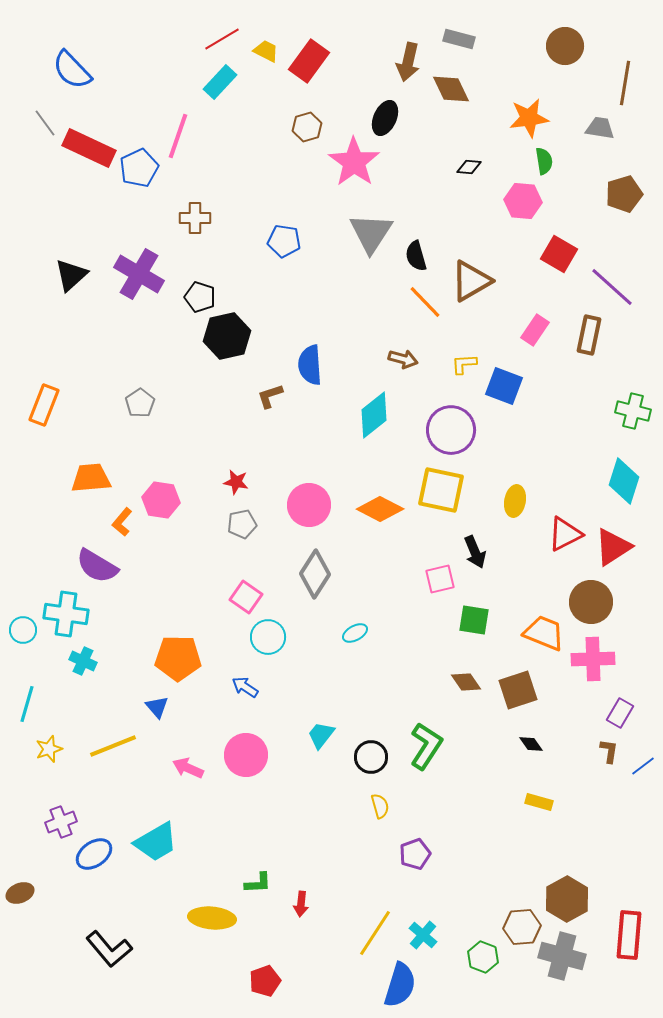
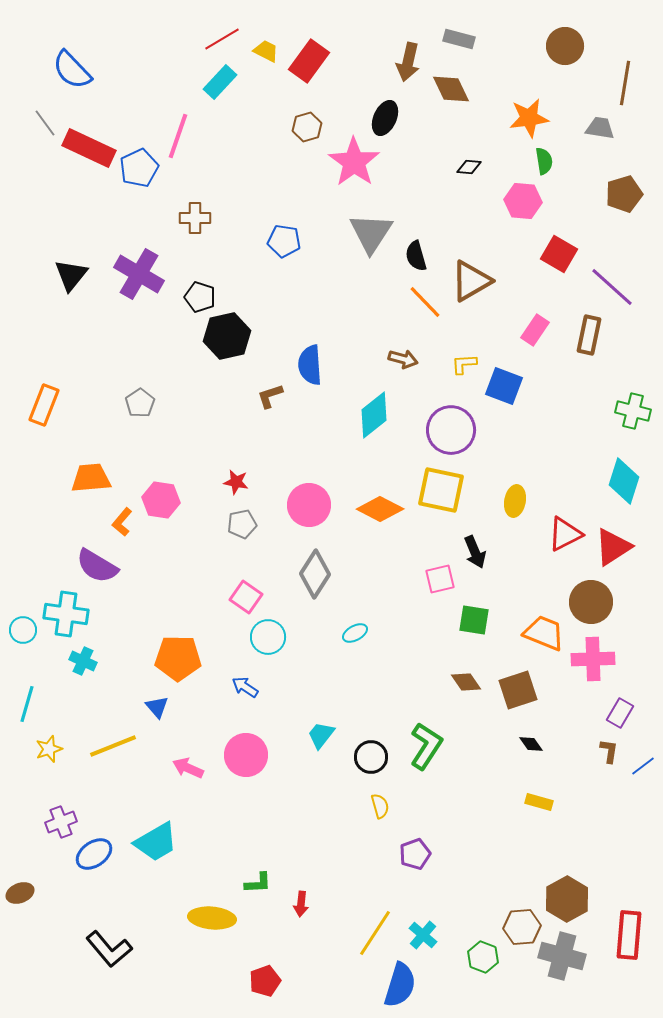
black triangle at (71, 275): rotated 9 degrees counterclockwise
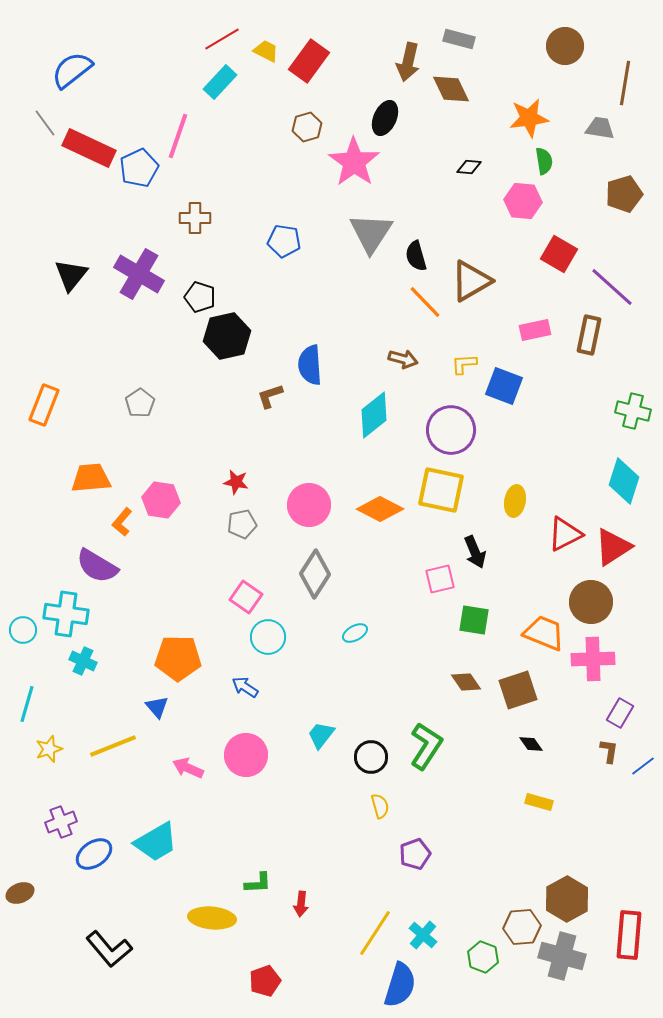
blue semicircle at (72, 70): rotated 96 degrees clockwise
pink rectangle at (535, 330): rotated 44 degrees clockwise
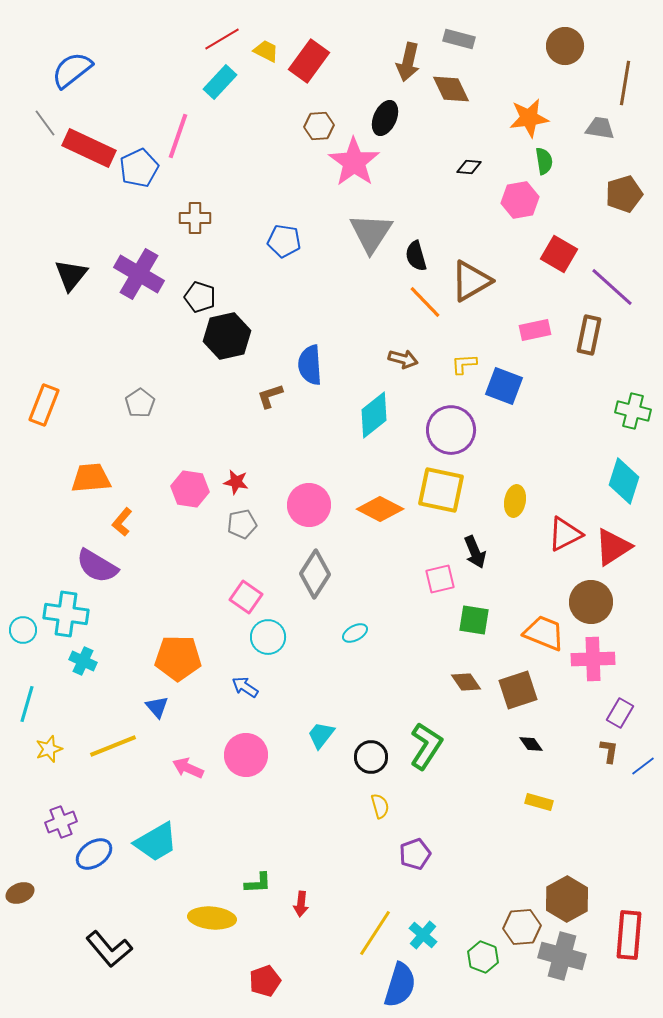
brown hexagon at (307, 127): moved 12 px right, 1 px up; rotated 12 degrees clockwise
pink hexagon at (523, 201): moved 3 px left, 1 px up; rotated 15 degrees counterclockwise
pink hexagon at (161, 500): moved 29 px right, 11 px up
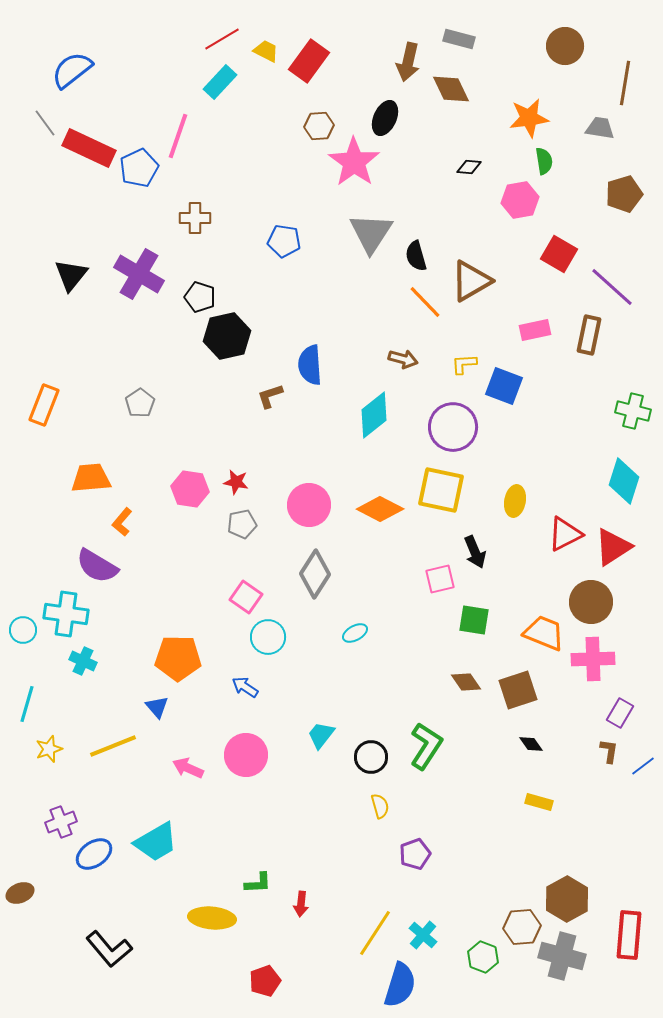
purple circle at (451, 430): moved 2 px right, 3 px up
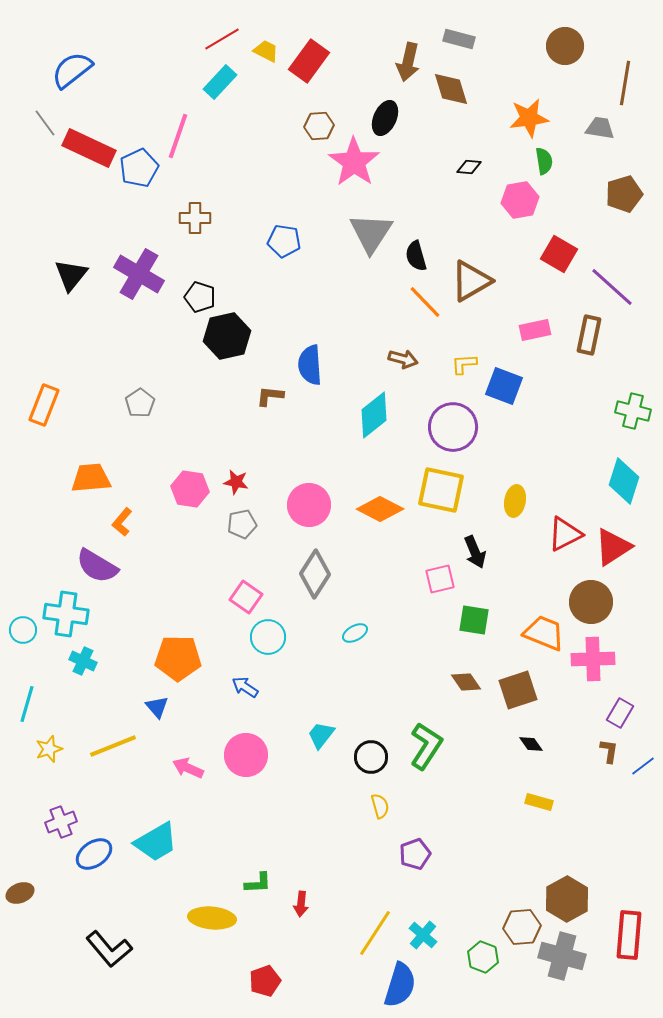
brown diamond at (451, 89): rotated 9 degrees clockwise
brown L-shape at (270, 396): rotated 24 degrees clockwise
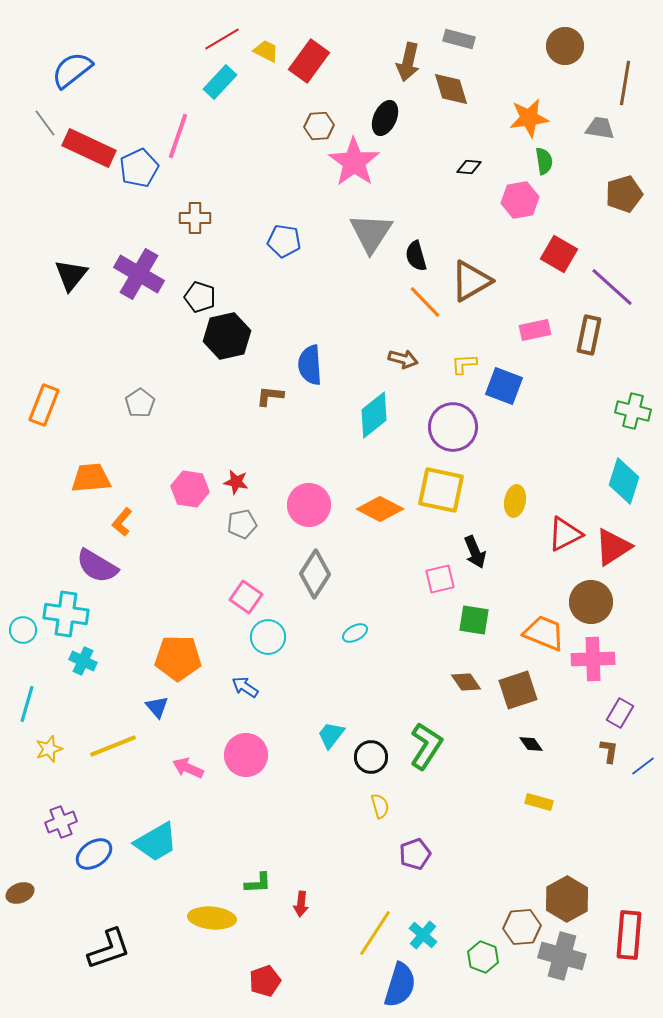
cyan trapezoid at (321, 735): moved 10 px right
black L-shape at (109, 949): rotated 69 degrees counterclockwise
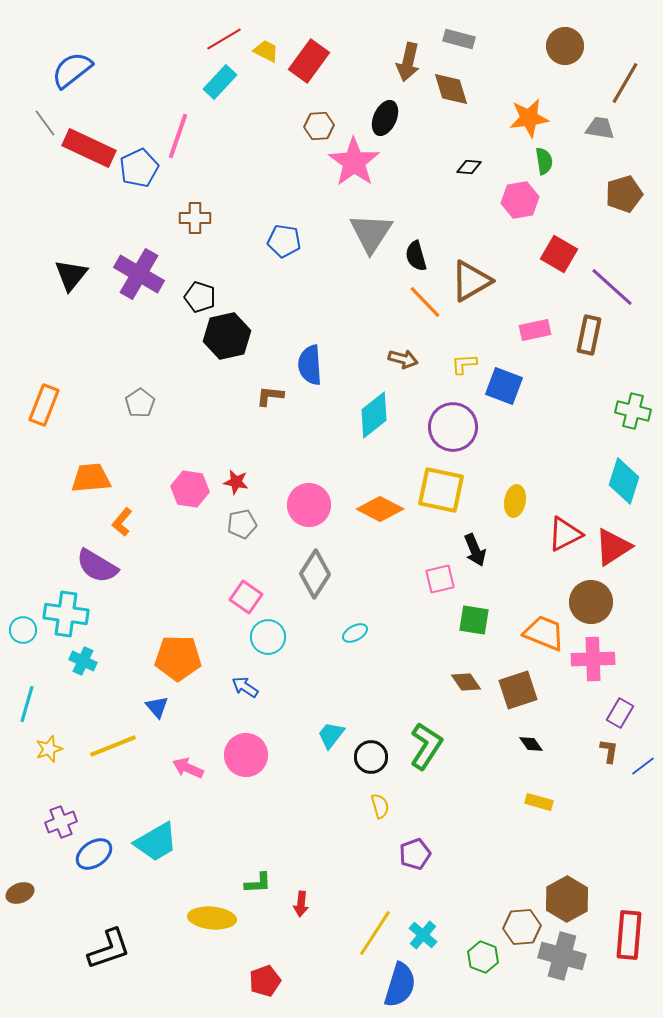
red line at (222, 39): moved 2 px right
brown line at (625, 83): rotated 21 degrees clockwise
black arrow at (475, 552): moved 2 px up
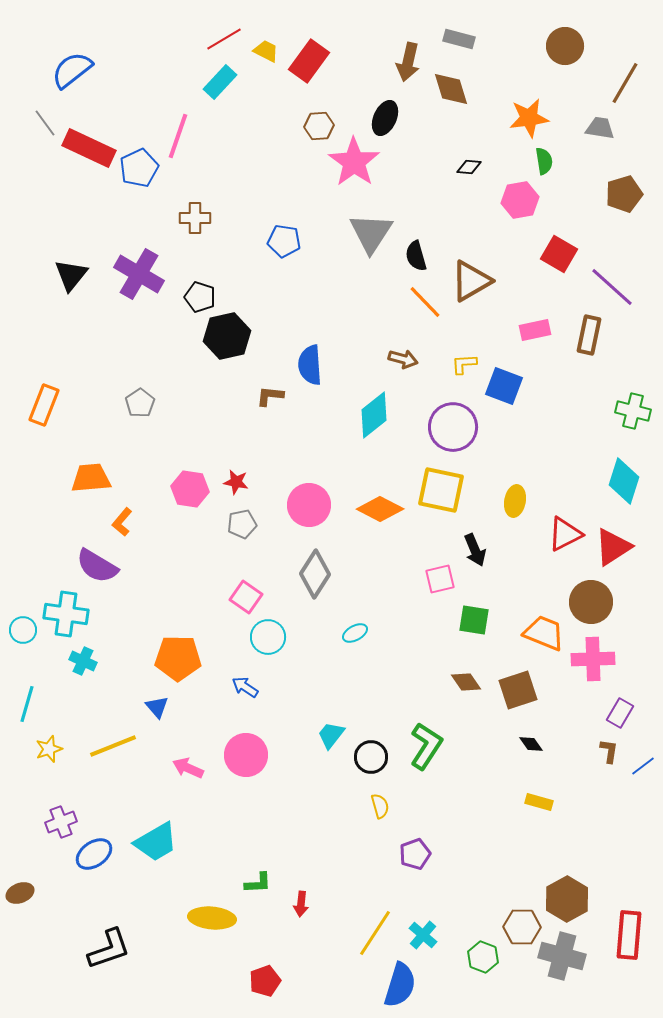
brown hexagon at (522, 927): rotated 6 degrees clockwise
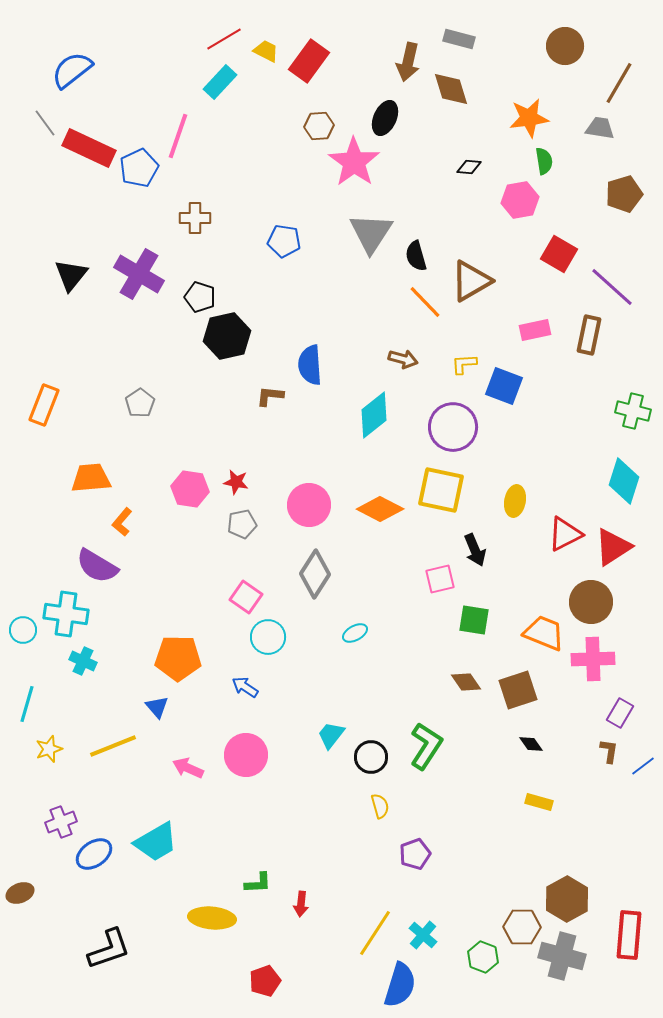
brown line at (625, 83): moved 6 px left
